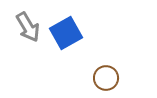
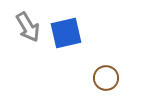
blue square: rotated 16 degrees clockwise
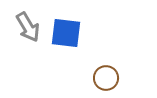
blue square: rotated 20 degrees clockwise
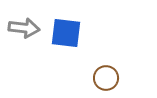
gray arrow: moved 4 px left, 1 px down; rotated 52 degrees counterclockwise
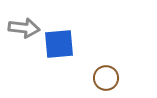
blue square: moved 7 px left, 11 px down; rotated 12 degrees counterclockwise
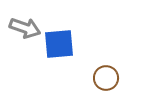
gray arrow: moved 1 px right; rotated 12 degrees clockwise
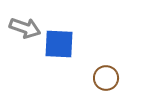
blue square: rotated 8 degrees clockwise
